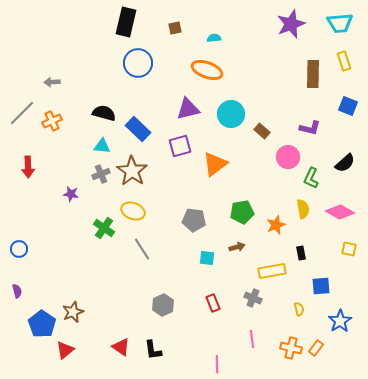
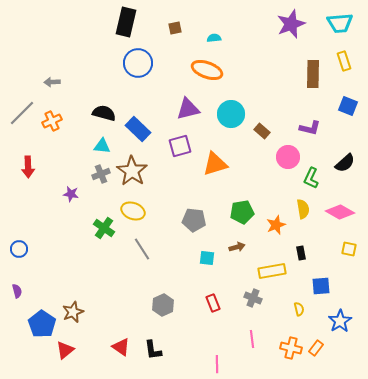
orange triangle at (215, 164): rotated 20 degrees clockwise
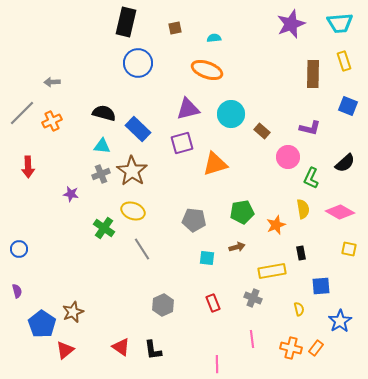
purple square at (180, 146): moved 2 px right, 3 px up
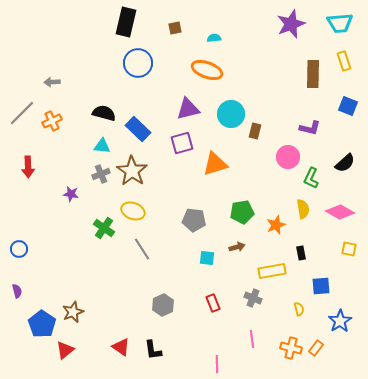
brown rectangle at (262, 131): moved 7 px left; rotated 63 degrees clockwise
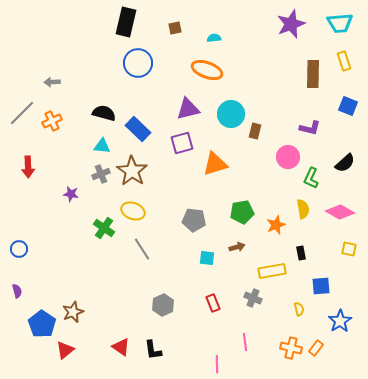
pink line at (252, 339): moved 7 px left, 3 px down
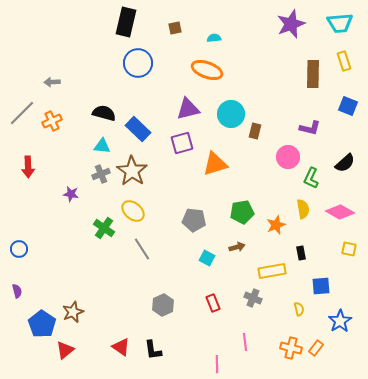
yellow ellipse at (133, 211): rotated 20 degrees clockwise
cyan square at (207, 258): rotated 21 degrees clockwise
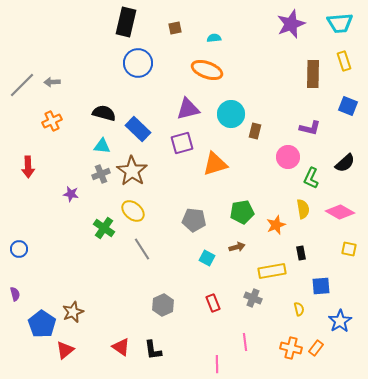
gray line at (22, 113): moved 28 px up
purple semicircle at (17, 291): moved 2 px left, 3 px down
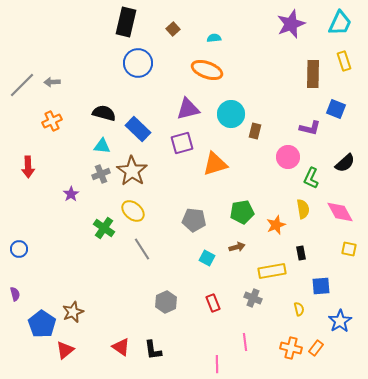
cyan trapezoid at (340, 23): rotated 60 degrees counterclockwise
brown square at (175, 28): moved 2 px left, 1 px down; rotated 32 degrees counterclockwise
blue square at (348, 106): moved 12 px left, 3 px down
purple star at (71, 194): rotated 28 degrees clockwise
pink diamond at (340, 212): rotated 32 degrees clockwise
gray hexagon at (163, 305): moved 3 px right, 3 px up
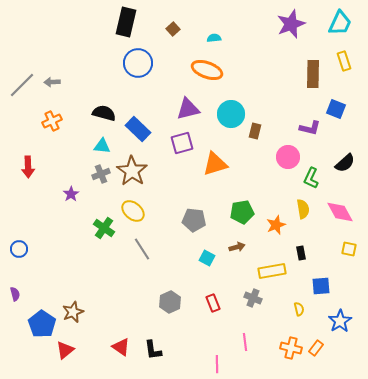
gray hexagon at (166, 302): moved 4 px right
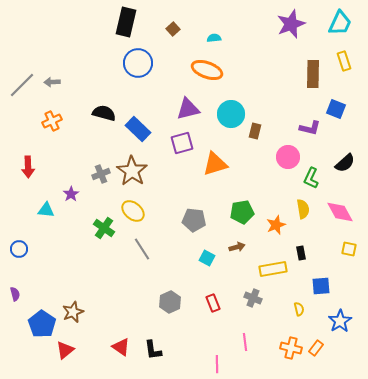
cyan triangle at (102, 146): moved 56 px left, 64 px down
yellow rectangle at (272, 271): moved 1 px right, 2 px up
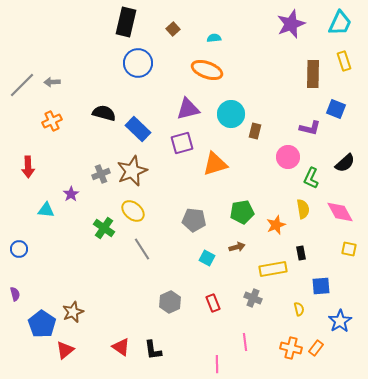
brown star at (132, 171): rotated 16 degrees clockwise
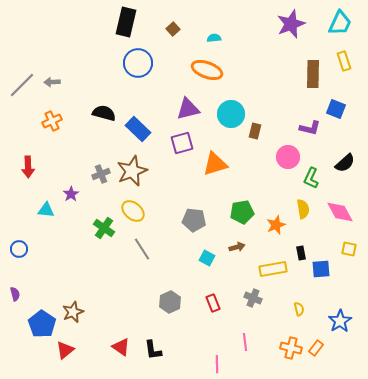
blue square at (321, 286): moved 17 px up
